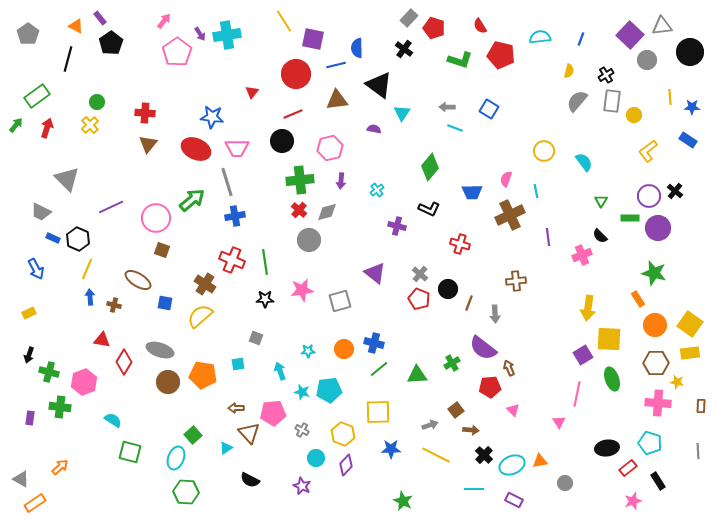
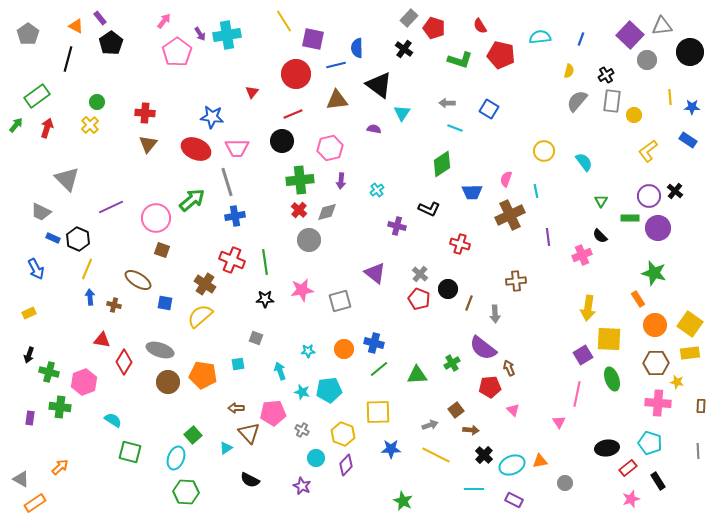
gray arrow at (447, 107): moved 4 px up
green diamond at (430, 167): moved 12 px right, 3 px up; rotated 16 degrees clockwise
pink star at (633, 501): moved 2 px left, 2 px up
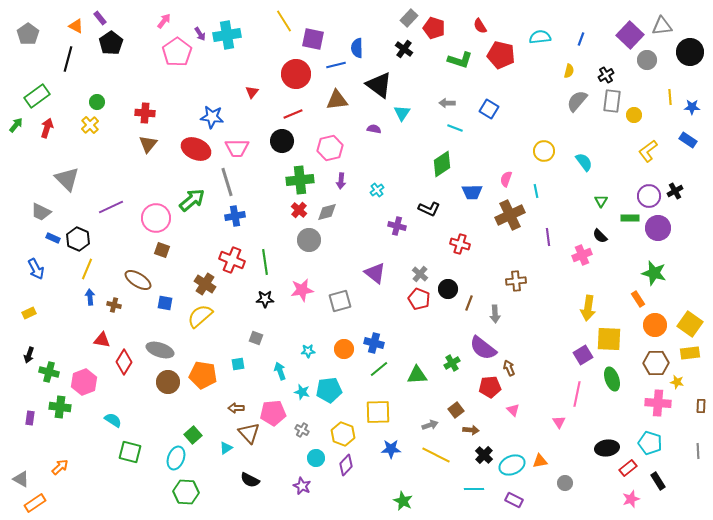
black cross at (675, 191): rotated 21 degrees clockwise
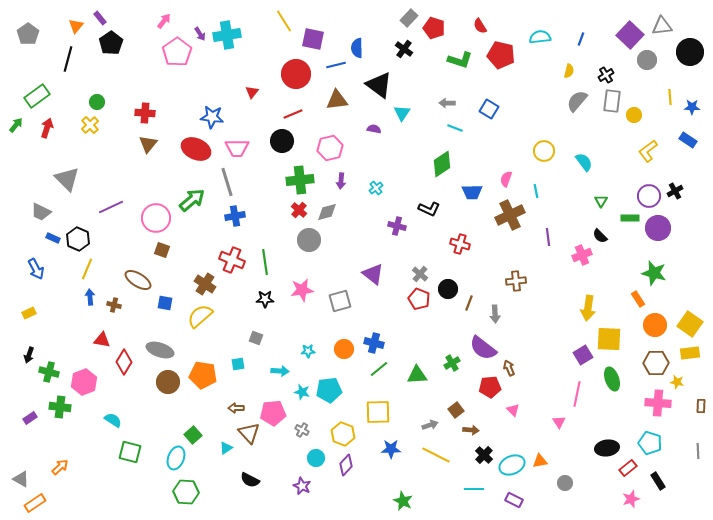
orange triangle at (76, 26): rotated 42 degrees clockwise
cyan cross at (377, 190): moved 1 px left, 2 px up
purple triangle at (375, 273): moved 2 px left, 1 px down
cyan arrow at (280, 371): rotated 114 degrees clockwise
purple rectangle at (30, 418): rotated 48 degrees clockwise
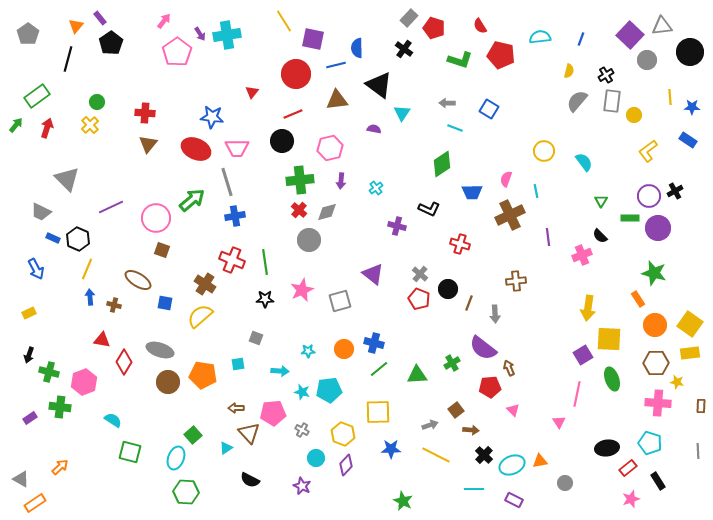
pink star at (302, 290): rotated 15 degrees counterclockwise
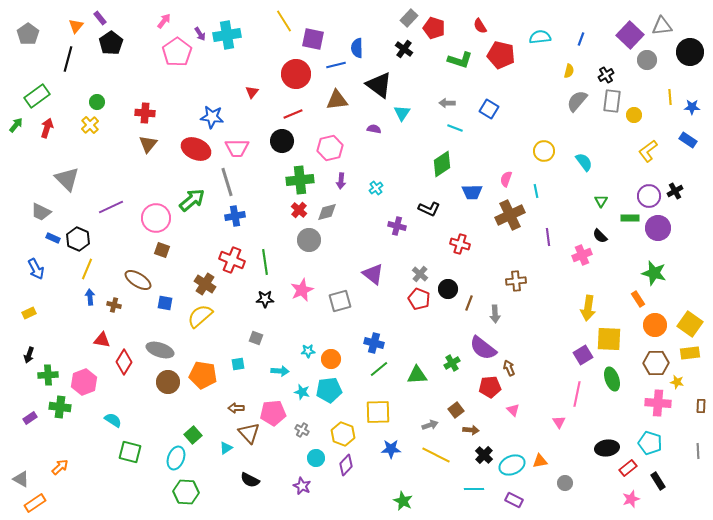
orange circle at (344, 349): moved 13 px left, 10 px down
green cross at (49, 372): moved 1 px left, 3 px down; rotated 18 degrees counterclockwise
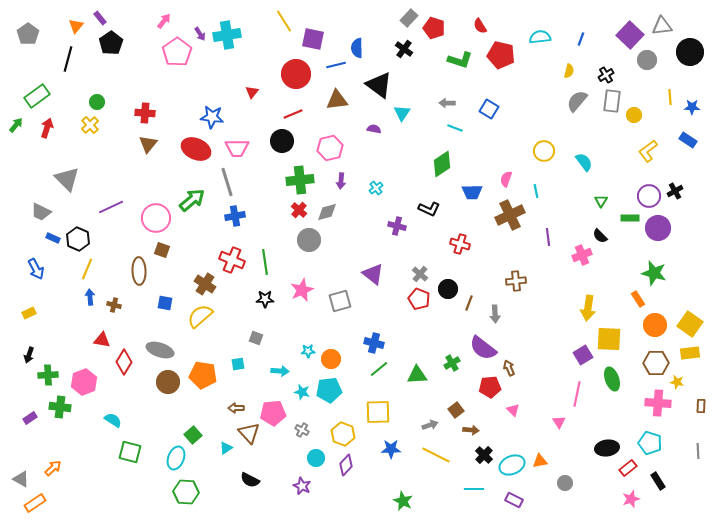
brown ellipse at (138, 280): moved 1 px right, 9 px up; rotated 56 degrees clockwise
orange arrow at (60, 467): moved 7 px left, 1 px down
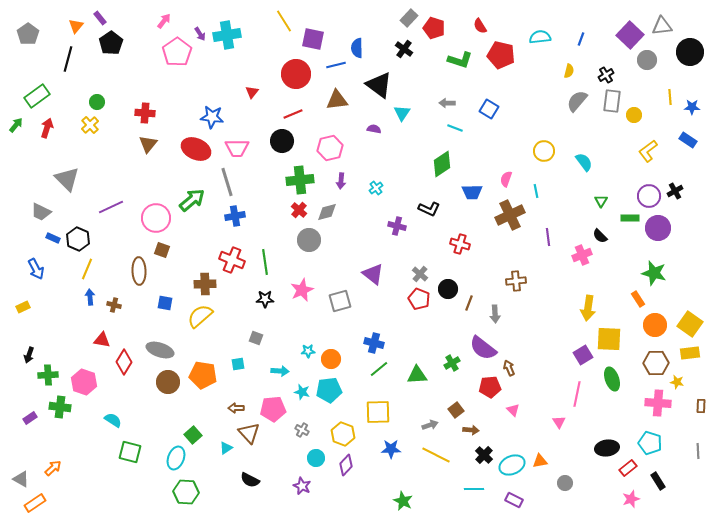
brown cross at (205, 284): rotated 35 degrees counterclockwise
yellow rectangle at (29, 313): moved 6 px left, 6 px up
pink hexagon at (84, 382): rotated 20 degrees counterclockwise
pink pentagon at (273, 413): moved 4 px up
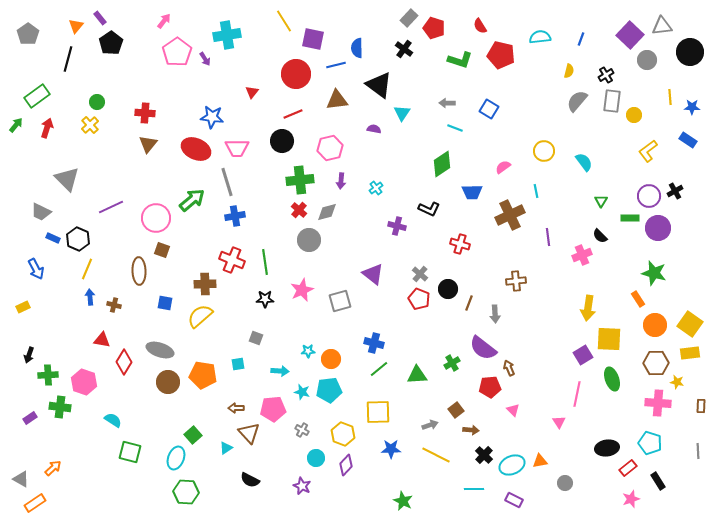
purple arrow at (200, 34): moved 5 px right, 25 px down
pink semicircle at (506, 179): moved 3 px left, 12 px up; rotated 35 degrees clockwise
